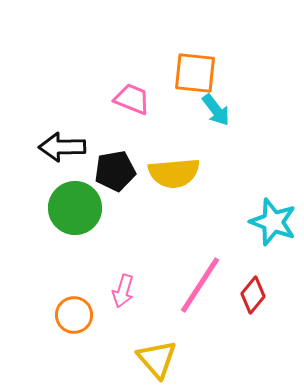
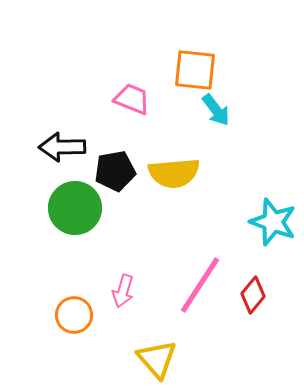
orange square: moved 3 px up
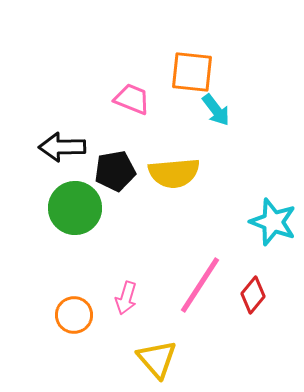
orange square: moved 3 px left, 2 px down
pink arrow: moved 3 px right, 7 px down
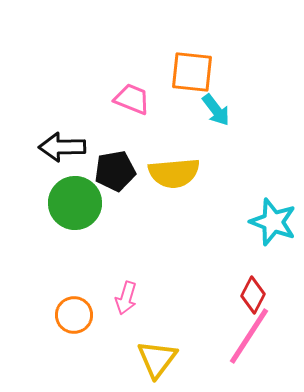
green circle: moved 5 px up
pink line: moved 49 px right, 51 px down
red diamond: rotated 12 degrees counterclockwise
yellow triangle: rotated 18 degrees clockwise
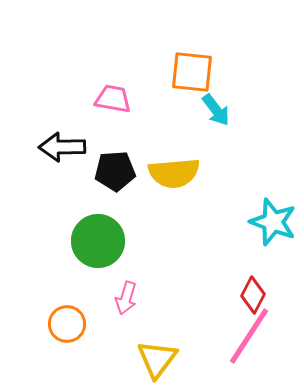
pink trapezoid: moved 19 px left; rotated 12 degrees counterclockwise
black pentagon: rotated 6 degrees clockwise
green circle: moved 23 px right, 38 px down
orange circle: moved 7 px left, 9 px down
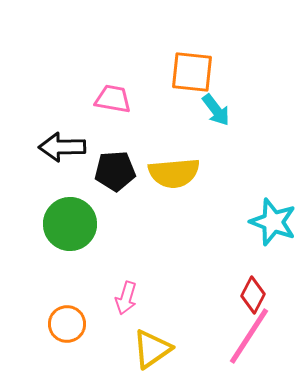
green circle: moved 28 px left, 17 px up
yellow triangle: moved 5 px left, 10 px up; rotated 18 degrees clockwise
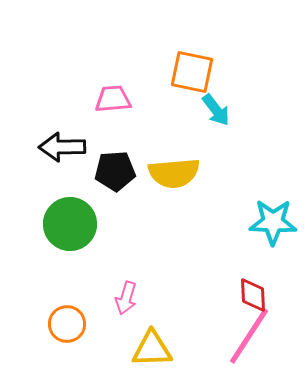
orange square: rotated 6 degrees clockwise
pink trapezoid: rotated 15 degrees counterclockwise
cyan star: rotated 18 degrees counterclockwise
red diamond: rotated 30 degrees counterclockwise
yellow triangle: rotated 33 degrees clockwise
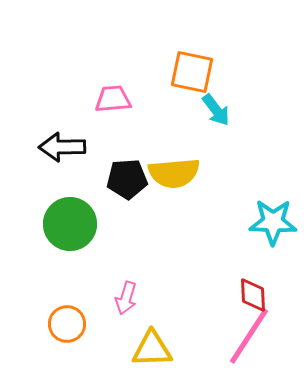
black pentagon: moved 12 px right, 8 px down
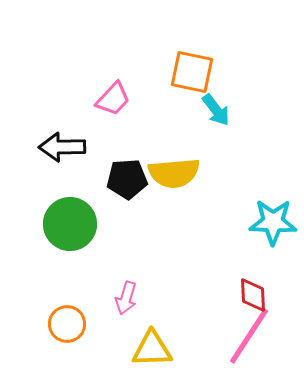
pink trapezoid: rotated 138 degrees clockwise
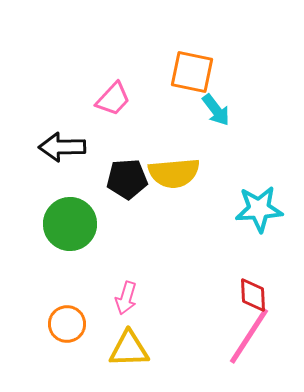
cyan star: moved 14 px left, 13 px up; rotated 6 degrees counterclockwise
yellow triangle: moved 23 px left
